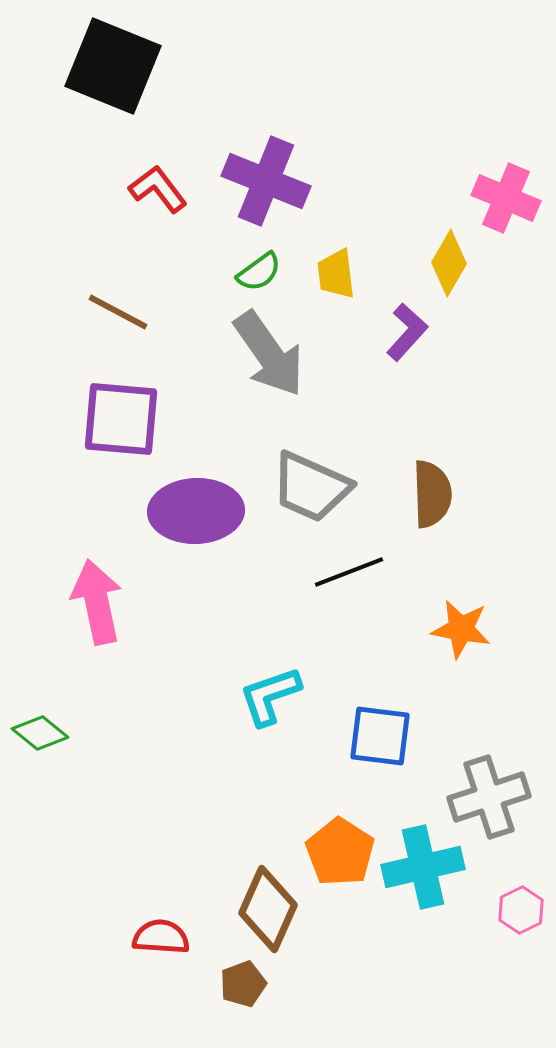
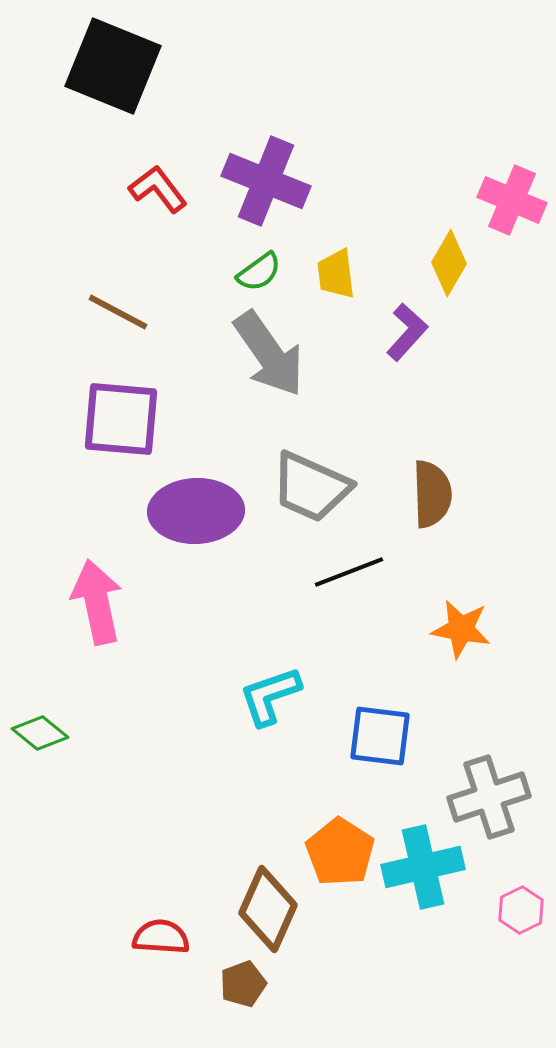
pink cross: moved 6 px right, 2 px down
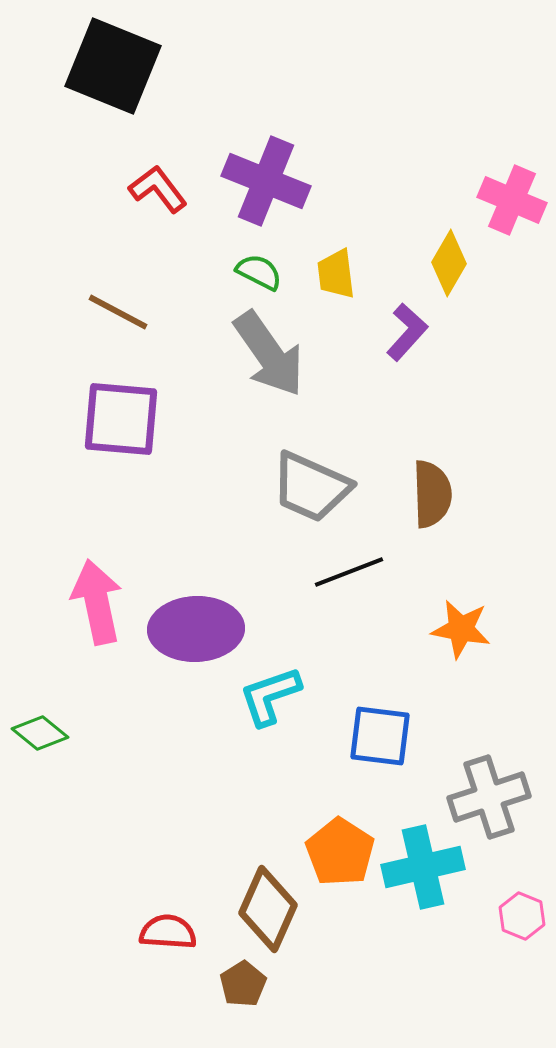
green semicircle: rotated 117 degrees counterclockwise
purple ellipse: moved 118 px down
pink hexagon: moved 1 px right, 6 px down; rotated 12 degrees counterclockwise
red semicircle: moved 7 px right, 5 px up
brown pentagon: rotated 12 degrees counterclockwise
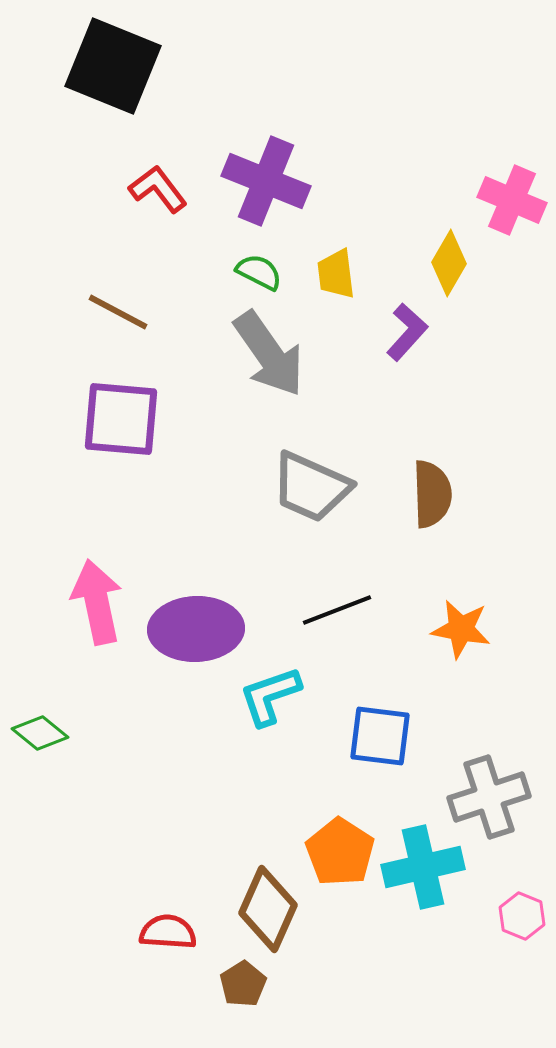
black line: moved 12 px left, 38 px down
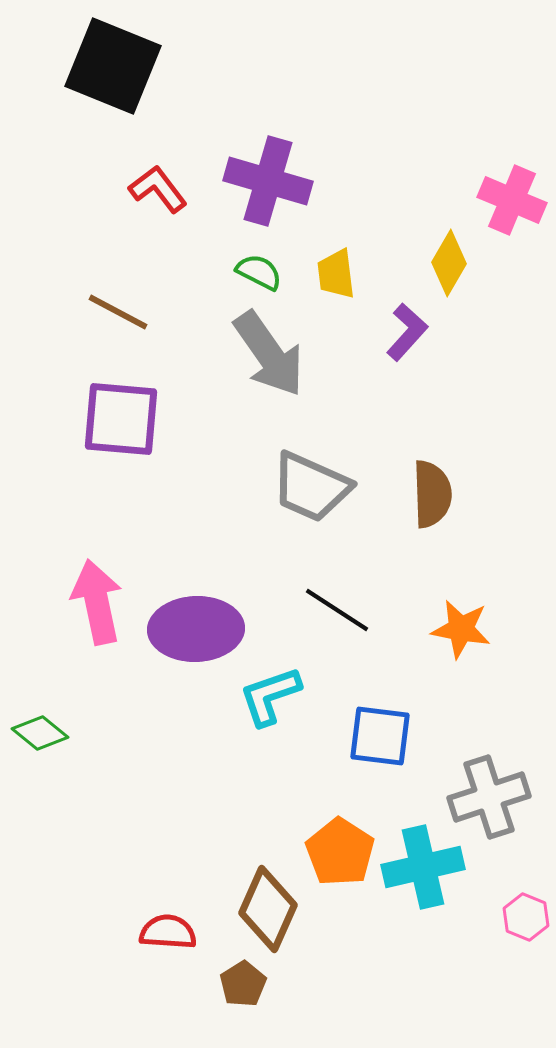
purple cross: moved 2 px right; rotated 6 degrees counterclockwise
black line: rotated 54 degrees clockwise
pink hexagon: moved 4 px right, 1 px down
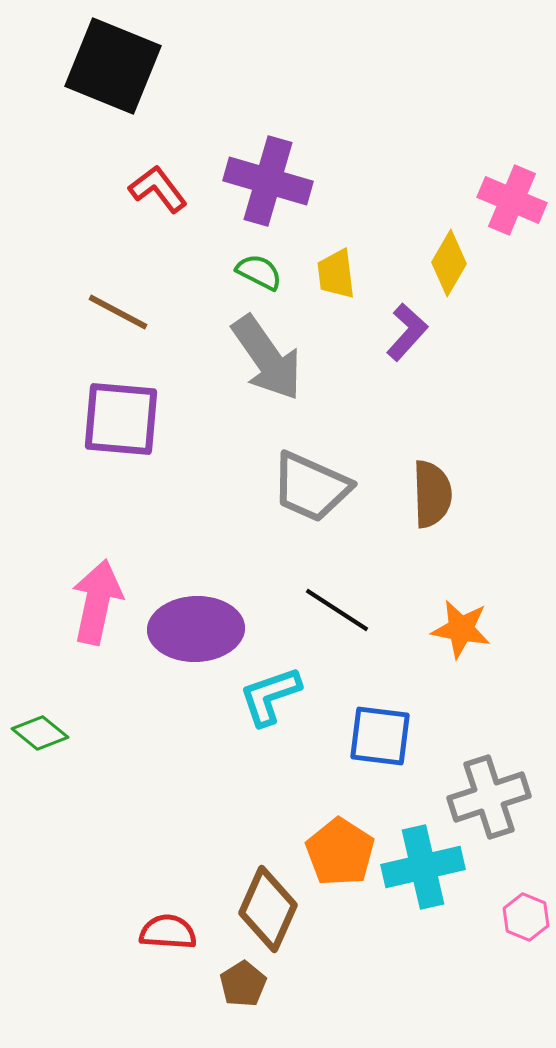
gray arrow: moved 2 px left, 4 px down
pink arrow: rotated 24 degrees clockwise
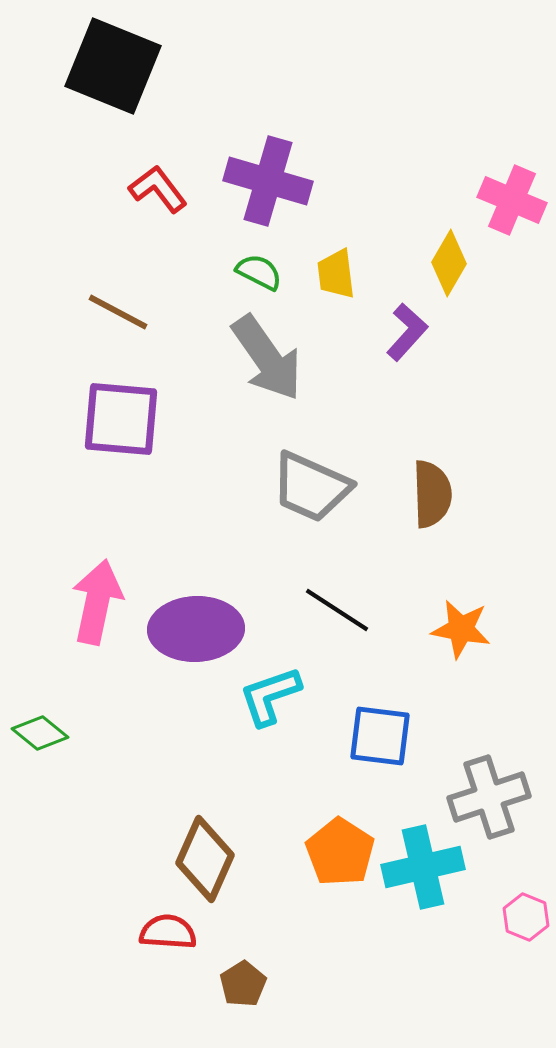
brown diamond: moved 63 px left, 50 px up
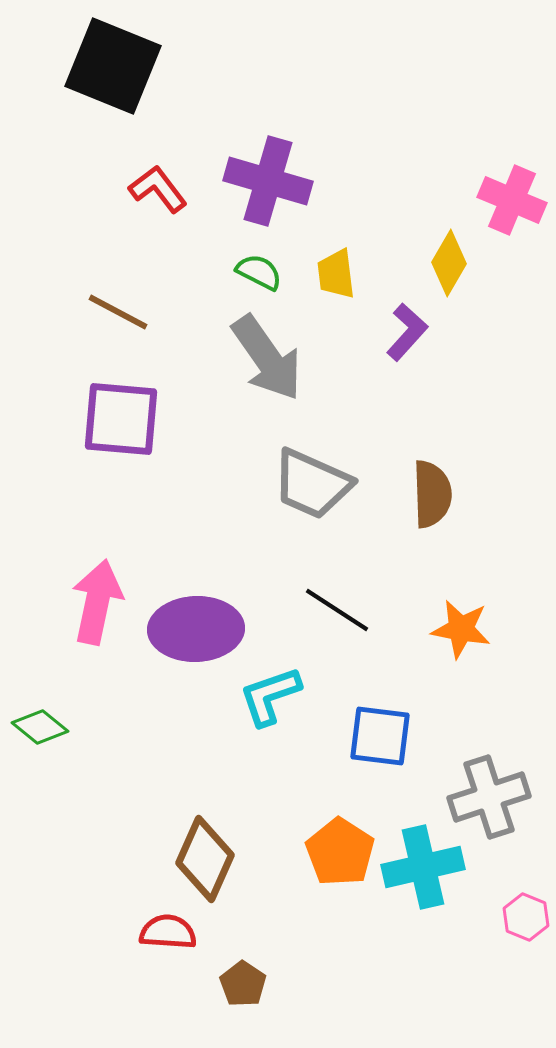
gray trapezoid: moved 1 px right, 3 px up
green diamond: moved 6 px up
brown pentagon: rotated 6 degrees counterclockwise
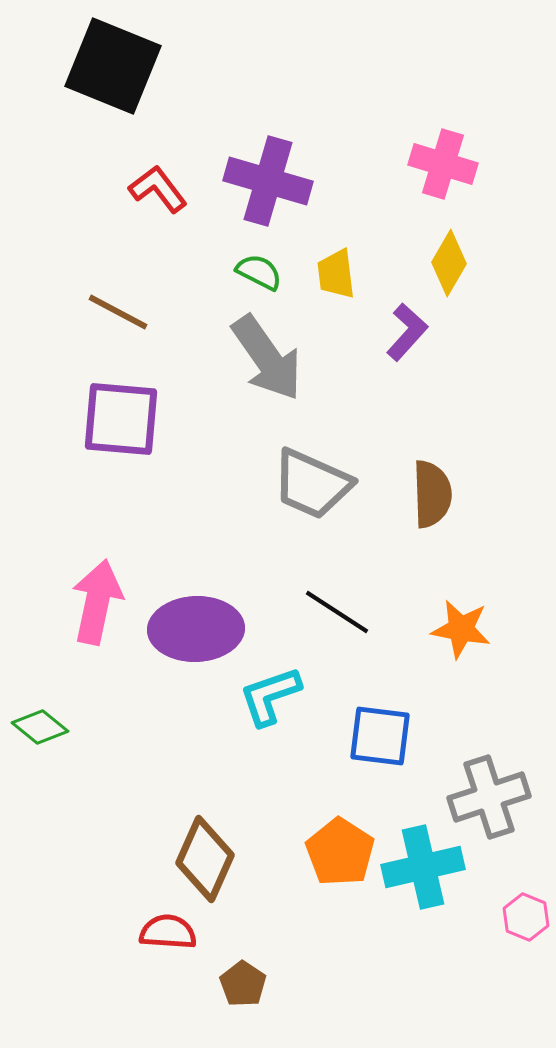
pink cross: moved 69 px left, 36 px up; rotated 6 degrees counterclockwise
black line: moved 2 px down
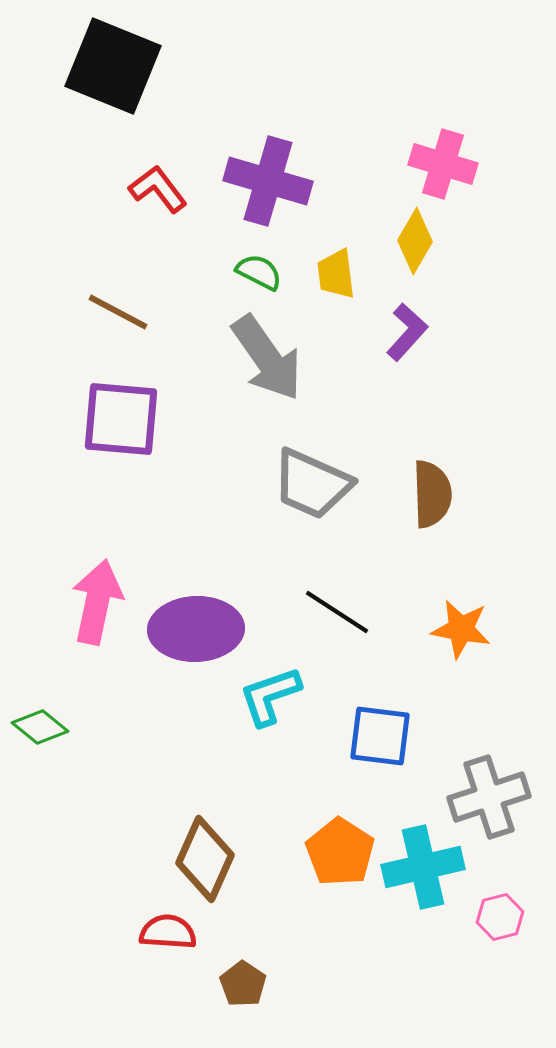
yellow diamond: moved 34 px left, 22 px up
pink hexagon: moved 26 px left; rotated 24 degrees clockwise
